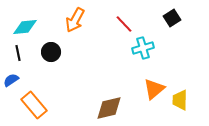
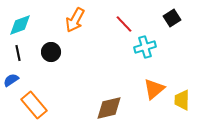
cyan diamond: moved 5 px left, 2 px up; rotated 15 degrees counterclockwise
cyan cross: moved 2 px right, 1 px up
yellow trapezoid: moved 2 px right
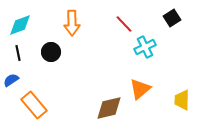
orange arrow: moved 3 px left, 3 px down; rotated 30 degrees counterclockwise
cyan cross: rotated 10 degrees counterclockwise
orange triangle: moved 14 px left
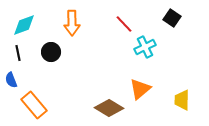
black square: rotated 24 degrees counterclockwise
cyan diamond: moved 4 px right
blue semicircle: rotated 77 degrees counterclockwise
brown diamond: rotated 44 degrees clockwise
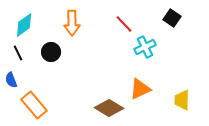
cyan diamond: rotated 15 degrees counterclockwise
black line: rotated 14 degrees counterclockwise
orange triangle: rotated 15 degrees clockwise
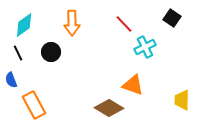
orange triangle: moved 7 px left, 4 px up; rotated 45 degrees clockwise
orange rectangle: rotated 12 degrees clockwise
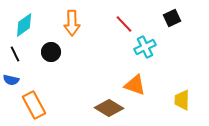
black square: rotated 30 degrees clockwise
black line: moved 3 px left, 1 px down
blue semicircle: rotated 56 degrees counterclockwise
orange triangle: moved 2 px right
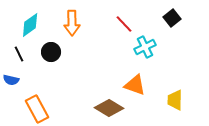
black square: rotated 12 degrees counterclockwise
cyan diamond: moved 6 px right
black line: moved 4 px right
yellow trapezoid: moved 7 px left
orange rectangle: moved 3 px right, 4 px down
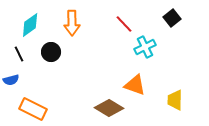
blue semicircle: rotated 28 degrees counterclockwise
orange rectangle: moved 4 px left; rotated 36 degrees counterclockwise
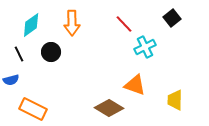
cyan diamond: moved 1 px right
